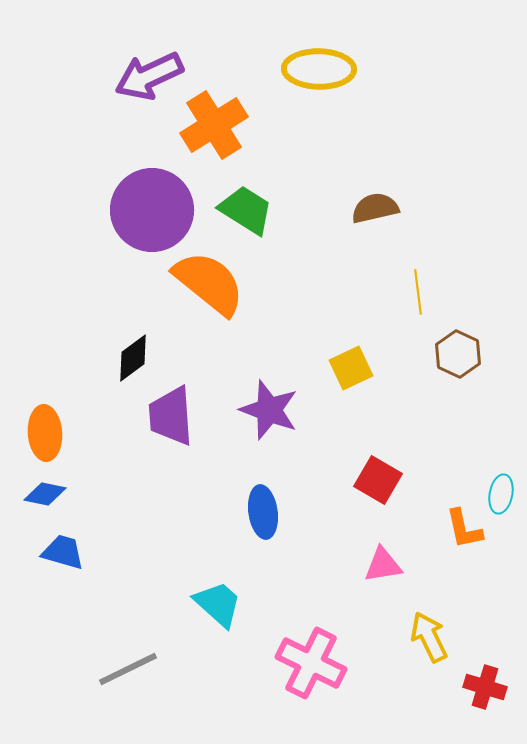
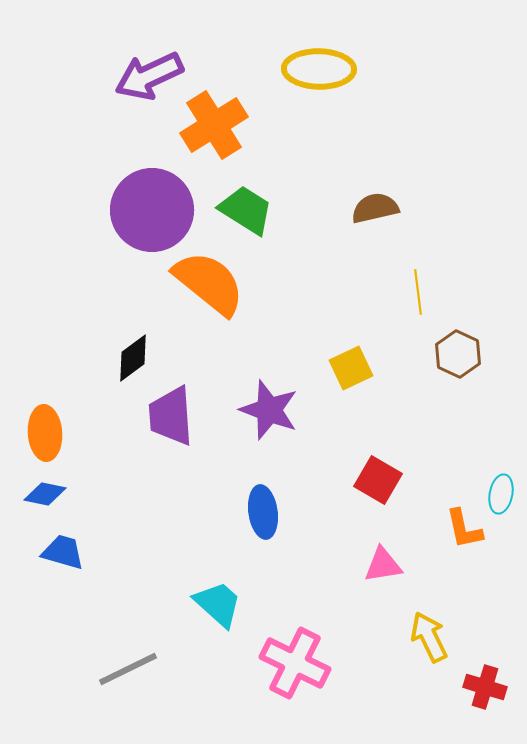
pink cross: moved 16 px left
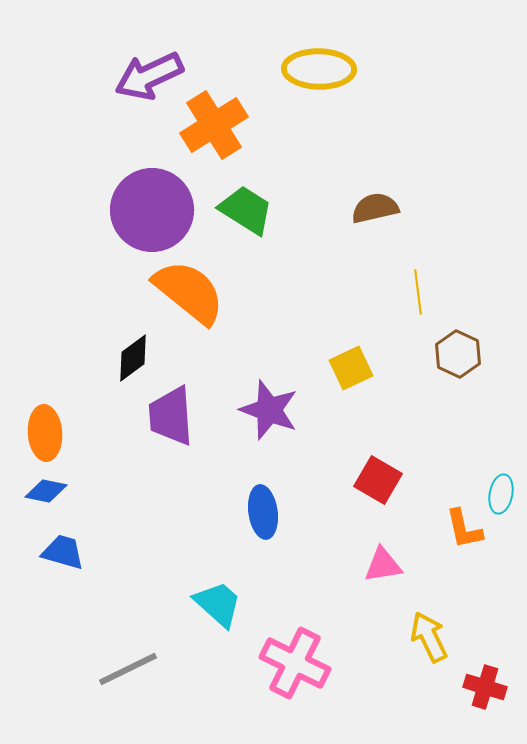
orange semicircle: moved 20 px left, 9 px down
blue diamond: moved 1 px right, 3 px up
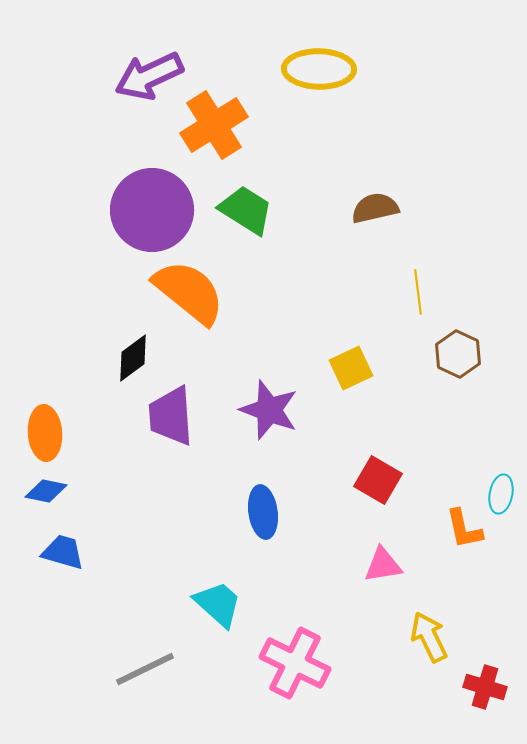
gray line: moved 17 px right
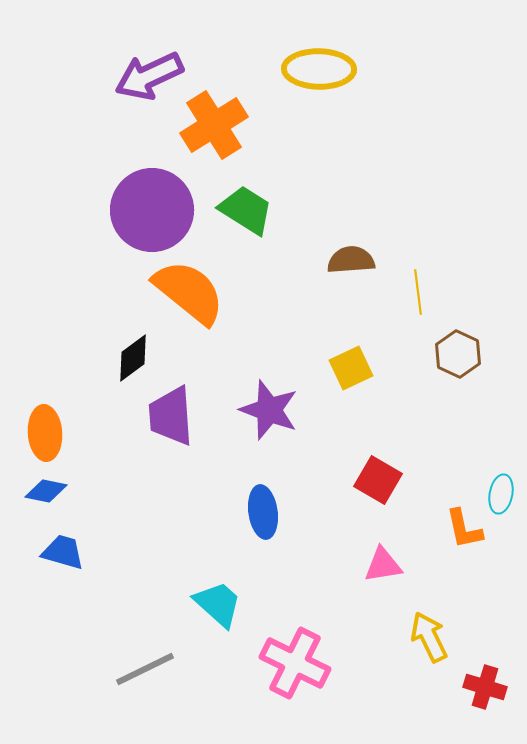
brown semicircle: moved 24 px left, 52 px down; rotated 9 degrees clockwise
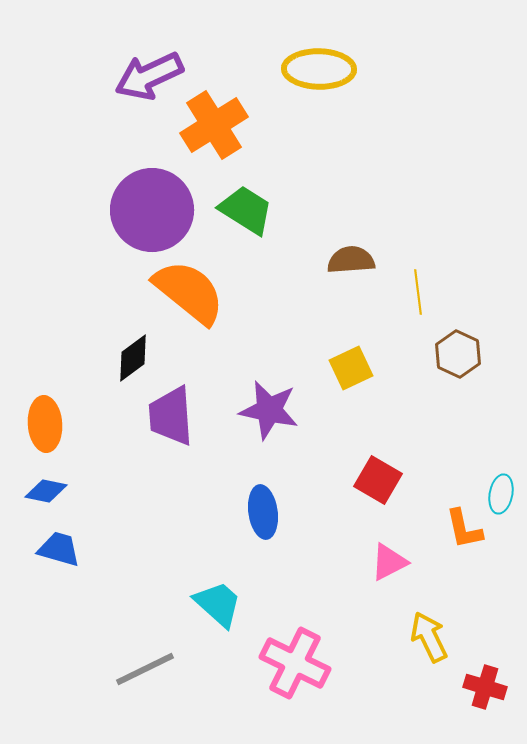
purple star: rotated 8 degrees counterclockwise
orange ellipse: moved 9 px up
blue trapezoid: moved 4 px left, 3 px up
pink triangle: moved 6 px right, 3 px up; rotated 18 degrees counterclockwise
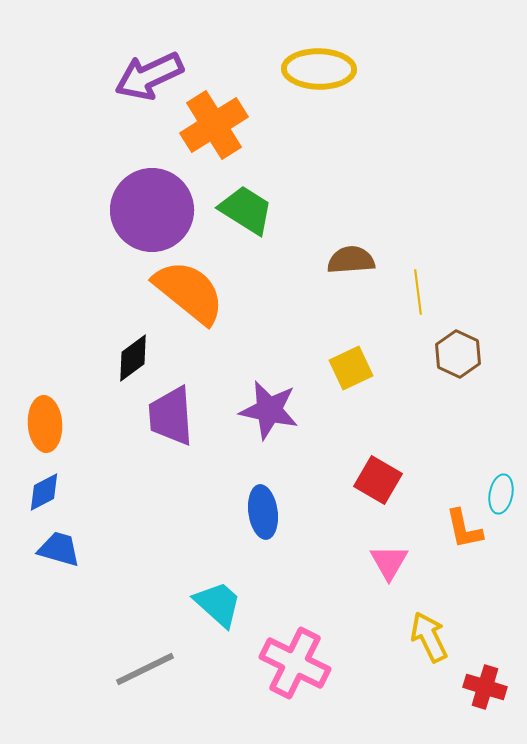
blue diamond: moved 2 px left, 1 px down; rotated 39 degrees counterclockwise
pink triangle: rotated 33 degrees counterclockwise
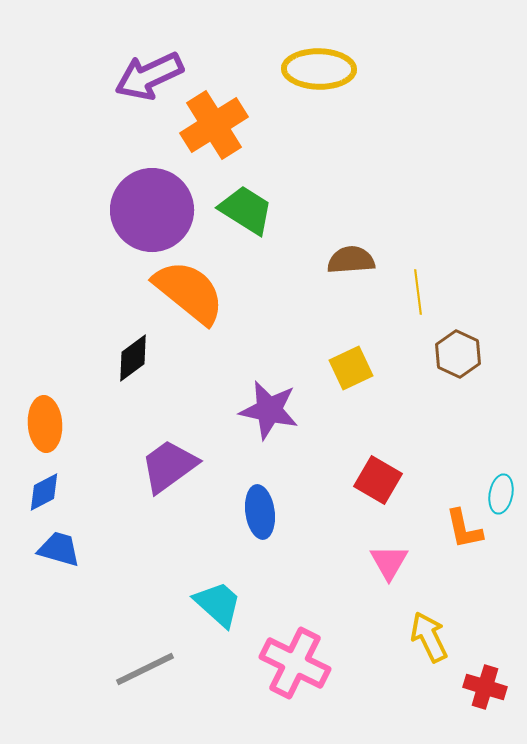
purple trapezoid: moved 2 px left, 50 px down; rotated 58 degrees clockwise
blue ellipse: moved 3 px left
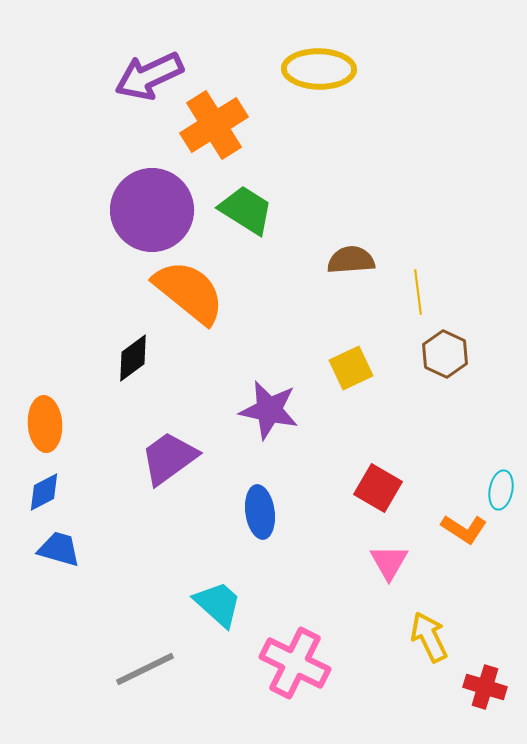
brown hexagon: moved 13 px left
purple trapezoid: moved 8 px up
red square: moved 8 px down
cyan ellipse: moved 4 px up
orange L-shape: rotated 45 degrees counterclockwise
